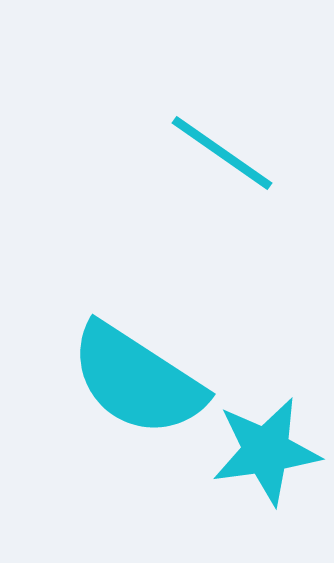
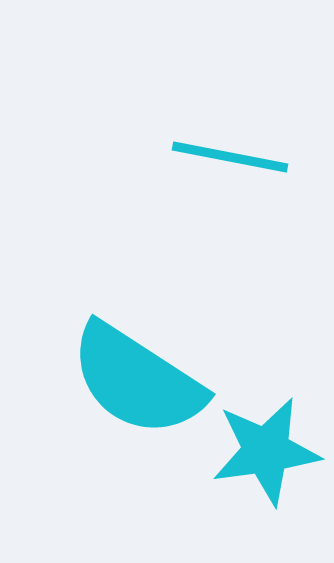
cyan line: moved 8 px right, 4 px down; rotated 24 degrees counterclockwise
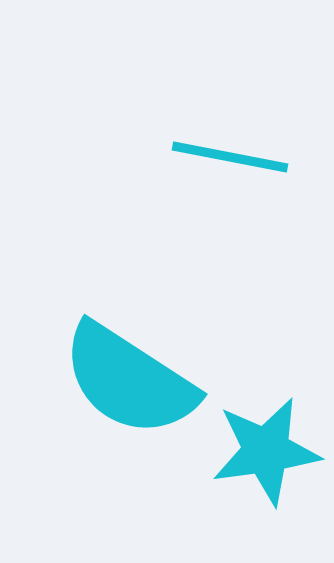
cyan semicircle: moved 8 px left
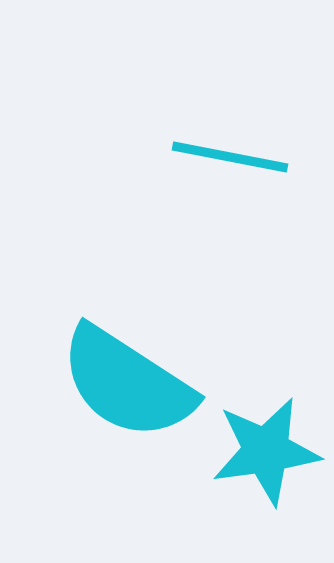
cyan semicircle: moved 2 px left, 3 px down
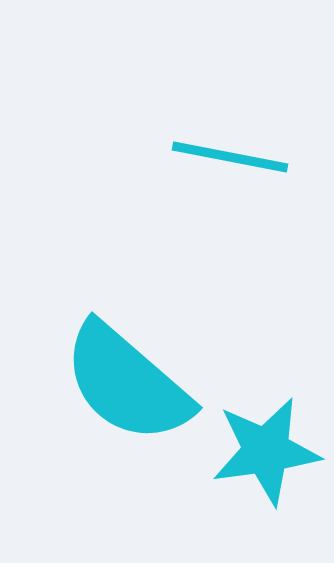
cyan semicircle: rotated 8 degrees clockwise
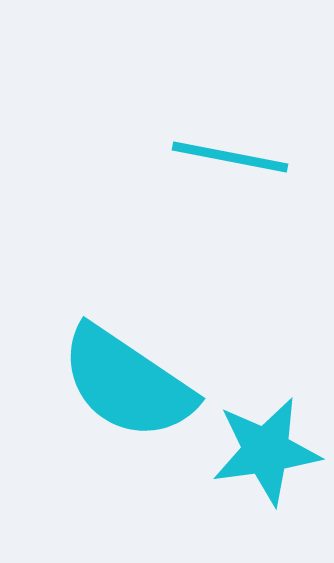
cyan semicircle: rotated 7 degrees counterclockwise
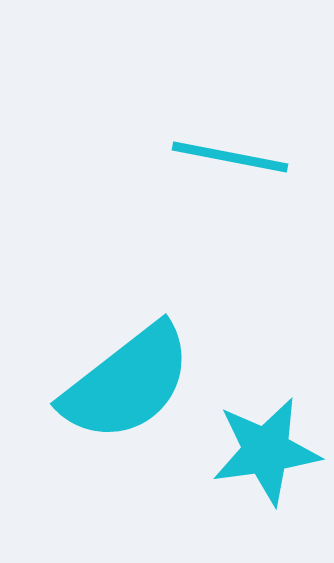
cyan semicircle: rotated 72 degrees counterclockwise
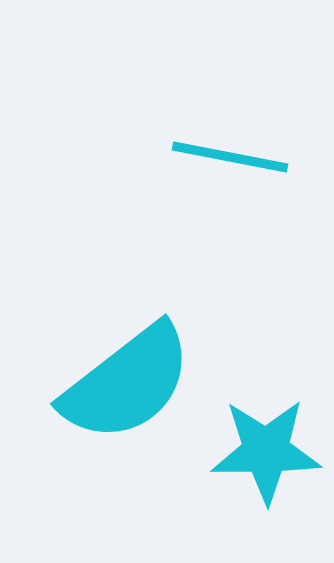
cyan star: rotated 8 degrees clockwise
